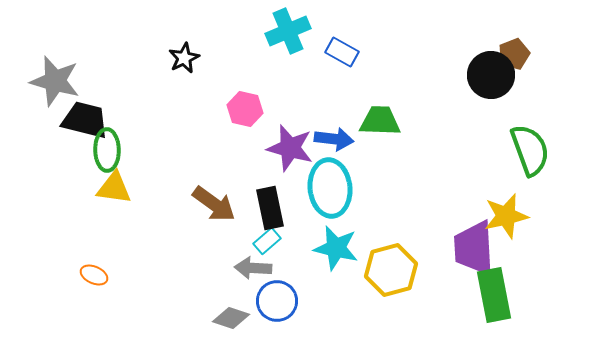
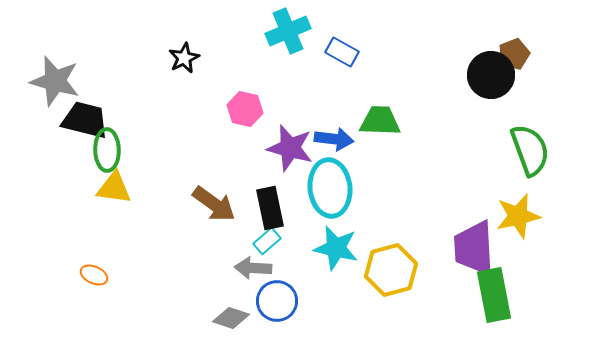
yellow star: moved 12 px right
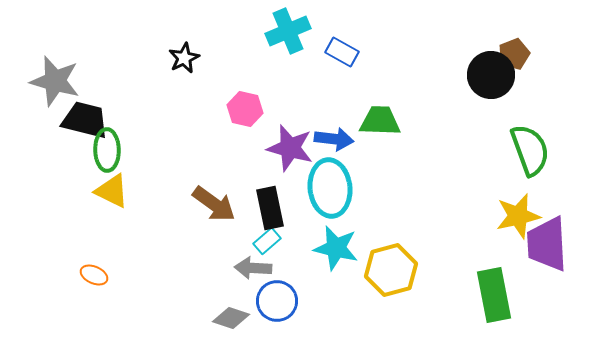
yellow triangle: moved 2 px left, 3 px down; rotated 18 degrees clockwise
purple trapezoid: moved 73 px right, 4 px up
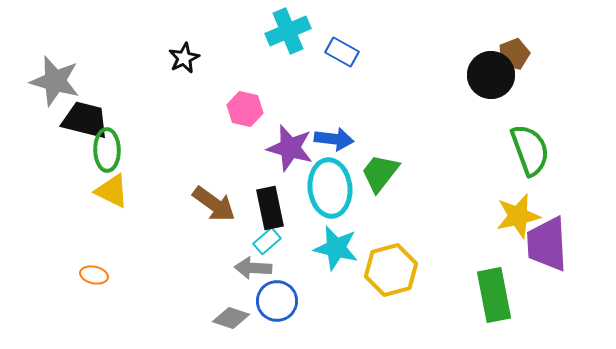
green trapezoid: moved 52 px down; rotated 54 degrees counterclockwise
orange ellipse: rotated 12 degrees counterclockwise
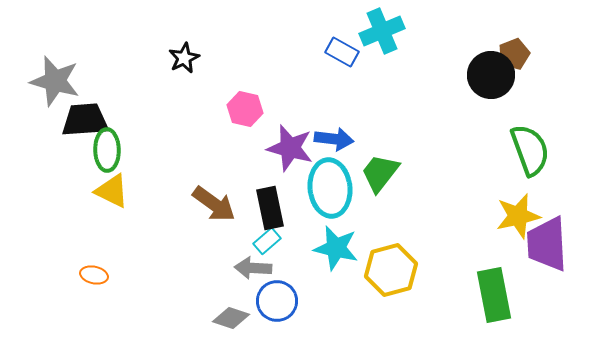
cyan cross: moved 94 px right
black trapezoid: rotated 18 degrees counterclockwise
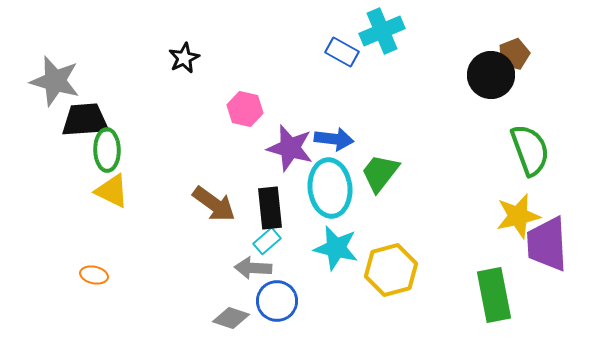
black rectangle: rotated 6 degrees clockwise
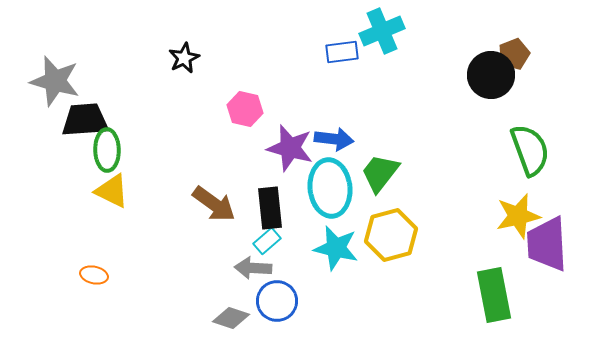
blue rectangle: rotated 36 degrees counterclockwise
yellow hexagon: moved 35 px up
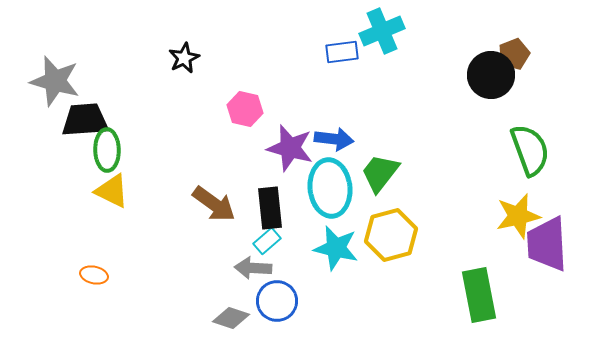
green rectangle: moved 15 px left
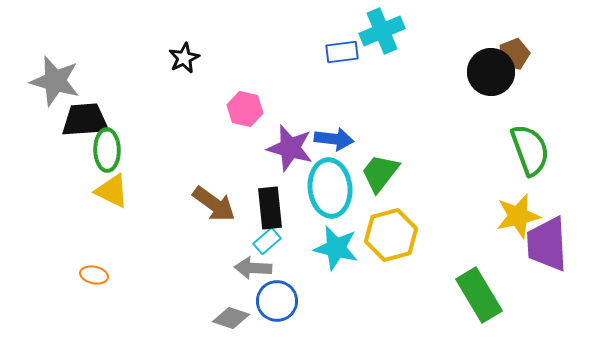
black circle: moved 3 px up
green rectangle: rotated 20 degrees counterclockwise
